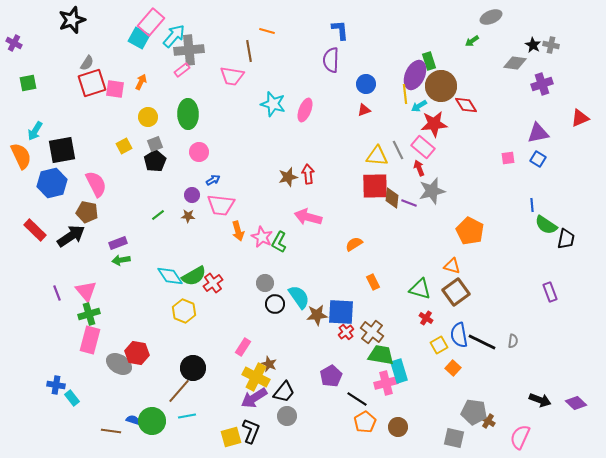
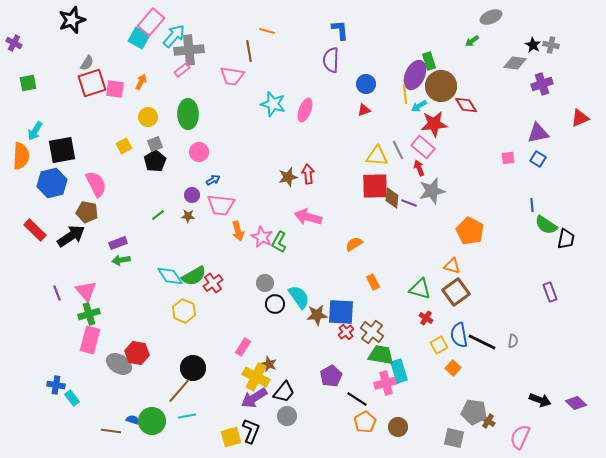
orange semicircle at (21, 156): rotated 28 degrees clockwise
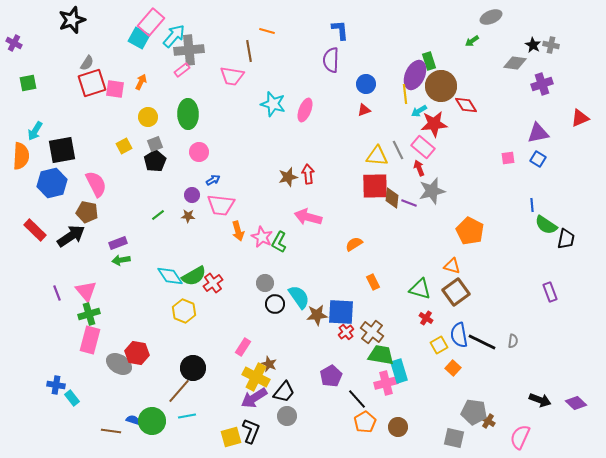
cyan arrow at (419, 106): moved 5 px down
black line at (357, 399): rotated 15 degrees clockwise
